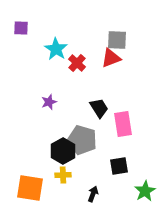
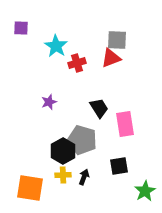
cyan star: moved 3 px up
red cross: rotated 30 degrees clockwise
pink rectangle: moved 2 px right
black arrow: moved 9 px left, 17 px up
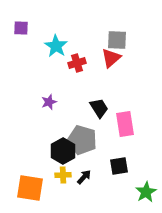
red triangle: rotated 20 degrees counterclockwise
black arrow: rotated 21 degrees clockwise
green star: moved 1 px right, 1 px down
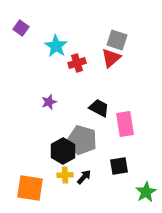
purple square: rotated 35 degrees clockwise
gray square: rotated 15 degrees clockwise
black trapezoid: rotated 30 degrees counterclockwise
yellow cross: moved 2 px right
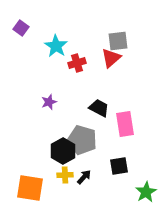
gray square: moved 1 px right, 1 px down; rotated 25 degrees counterclockwise
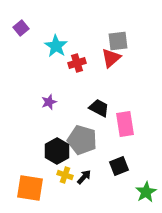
purple square: rotated 14 degrees clockwise
black hexagon: moved 6 px left
black square: rotated 12 degrees counterclockwise
yellow cross: rotated 21 degrees clockwise
